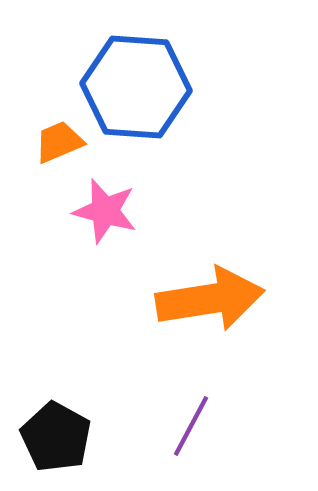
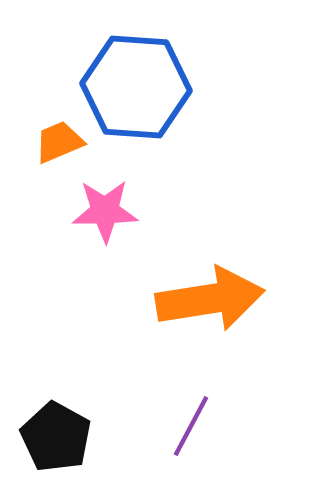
pink star: rotated 16 degrees counterclockwise
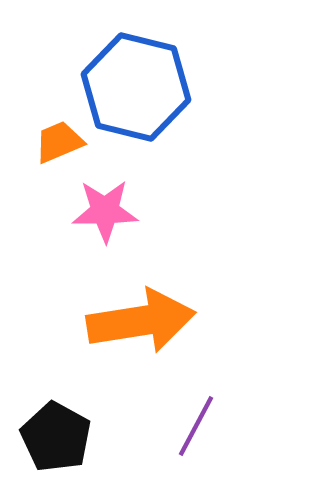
blue hexagon: rotated 10 degrees clockwise
orange arrow: moved 69 px left, 22 px down
purple line: moved 5 px right
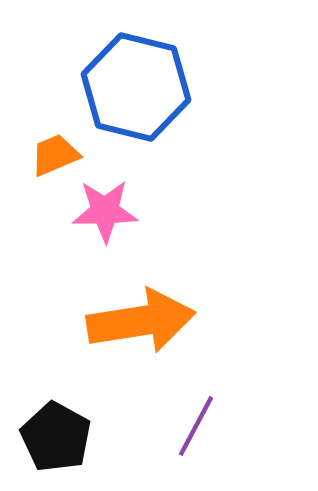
orange trapezoid: moved 4 px left, 13 px down
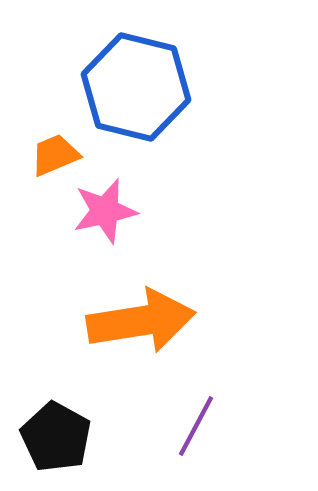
pink star: rotated 12 degrees counterclockwise
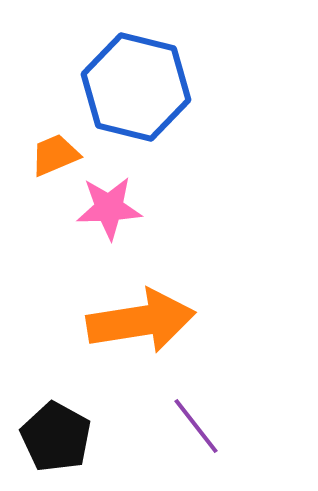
pink star: moved 4 px right, 3 px up; rotated 10 degrees clockwise
purple line: rotated 66 degrees counterclockwise
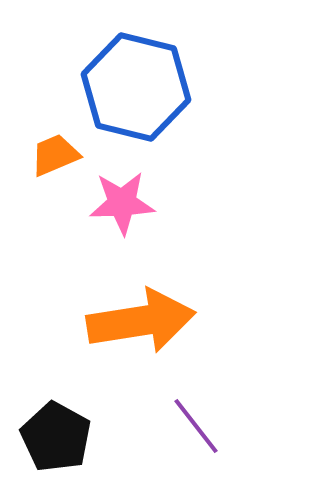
pink star: moved 13 px right, 5 px up
